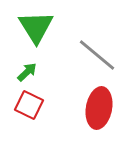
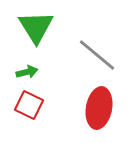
green arrow: rotated 30 degrees clockwise
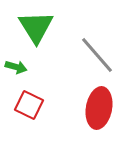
gray line: rotated 9 degrees clockwise
green arrow: moved 11 px left, 5 px up; rotated 30 degrees clockwise
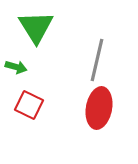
gray line: moved 5 px down; rotated 54 degrees clockwise
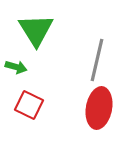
green triangle: moved 3 px down
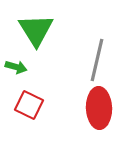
red ellipse: rotated 12 degrees counterclockwise
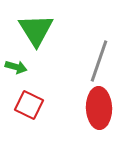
gray line: moved 2 px right, 1 px down; rotated 6 degrees clockwise
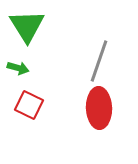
green triangle: moved 9 px left, 4 px up
green arrow: moved 2 px right, 1 px down
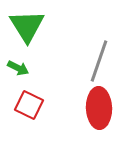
green arrow: rotated 10 degrees clockwise
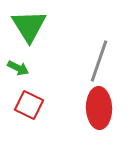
green triangle: moved 2 px right
